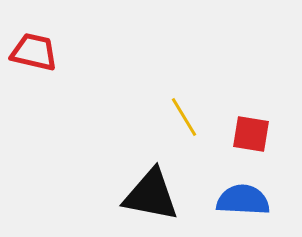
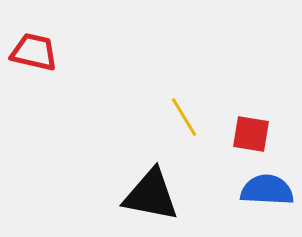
blue semicircle: moved 24 px right, 10 px up
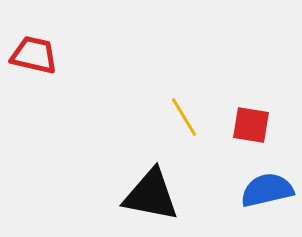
red trapezoid: moved 3 px down
red square: moved 9 px up
blue semicircle: rotated 16 degrees counterclockwise
